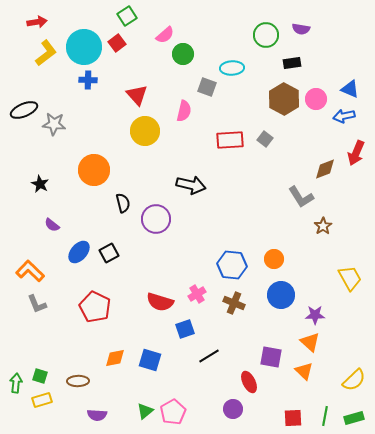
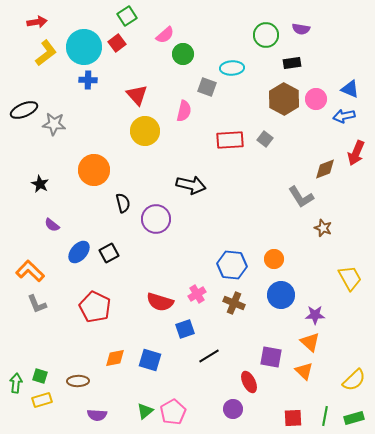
brown star at (323, 226): moved 2 px down; rotated 18 degrees counterclockwise
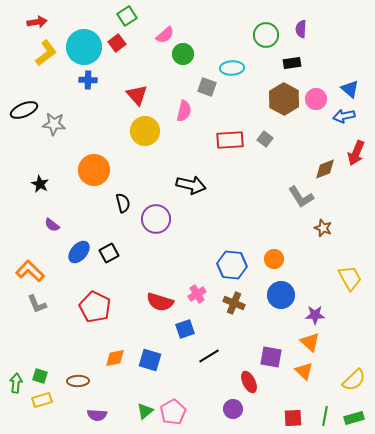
purple semicircle at (301, 29): rotated 84 degrees clockwise
blue triangle at (350, 89): rotated 18 degrees clockwise
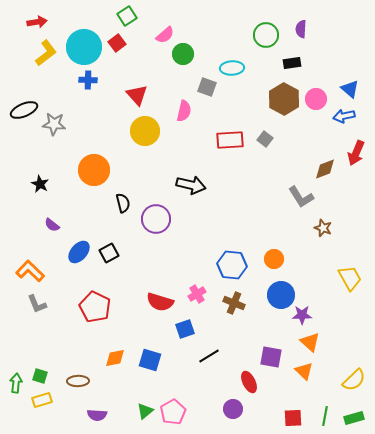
purple star at (315, 315): moved 13 px left
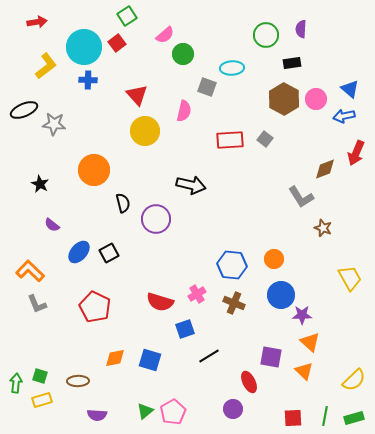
yellow L-shape at (46, 53): moved 13 px down
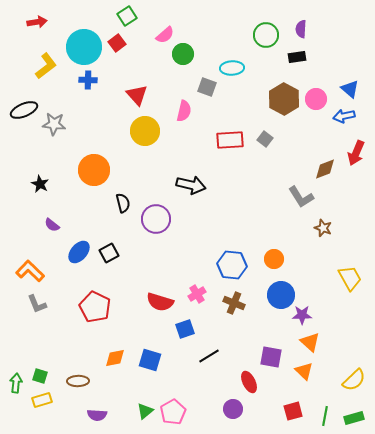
black rectangle at (292, 63): moved 5 px right, 6 px up
red square at (293, 418): moved 7 px up; rotated 12 degrees counterclockwise
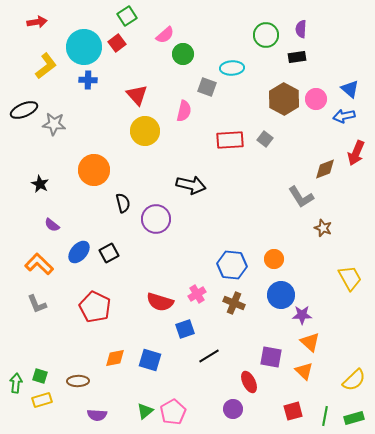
orange L-shape at (30, 271): moved 9 px right, 7 px up
